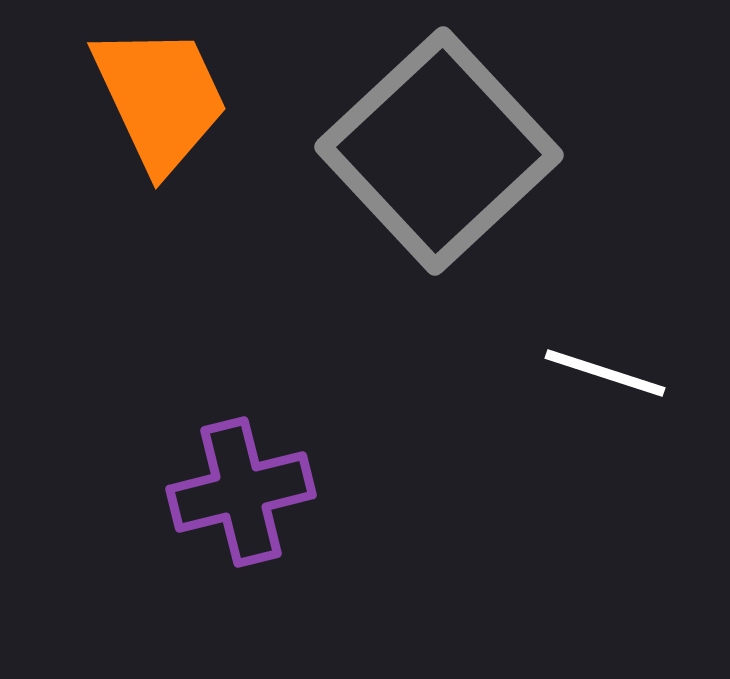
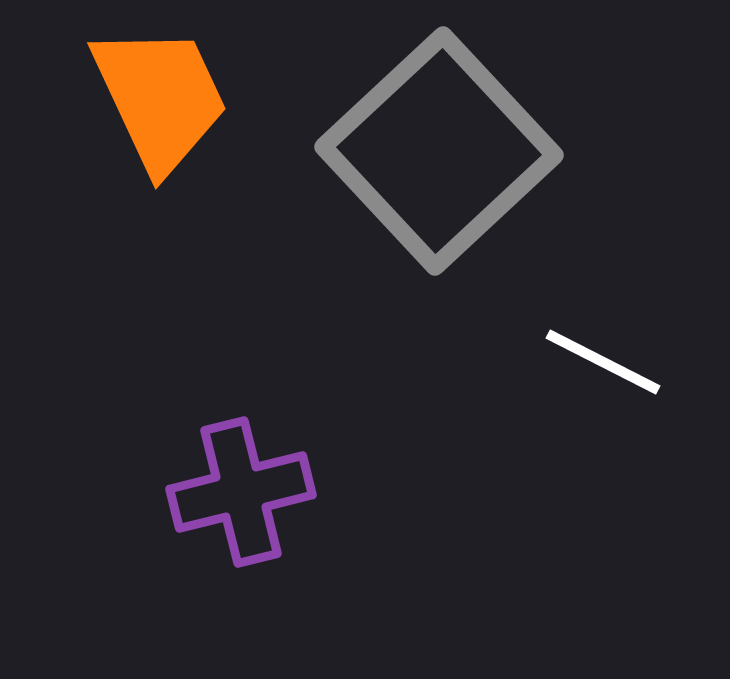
white line: moved 2 px left, 11 px up; rotated 9 degrees clockwise
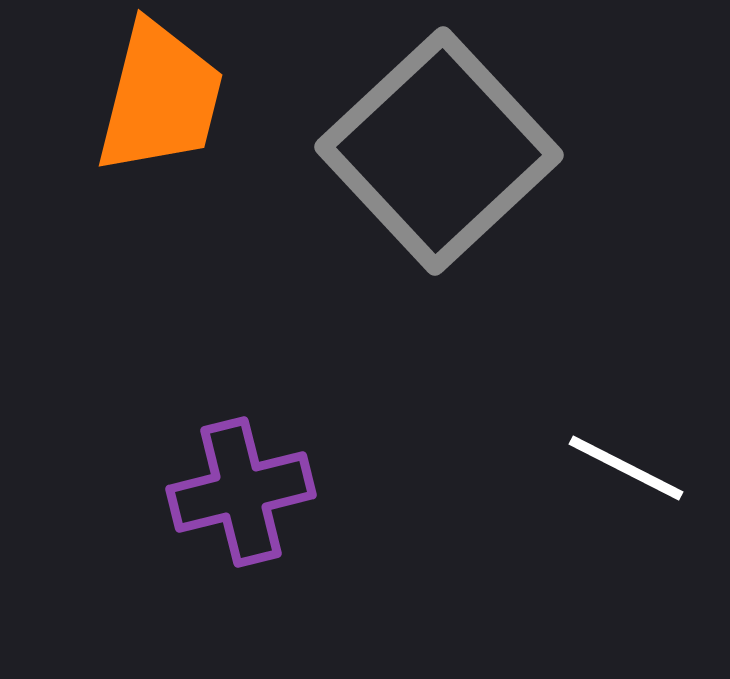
orange trapezoid: rotated 39 degrees clockwise
white line: moved 23 px right, 106 px down
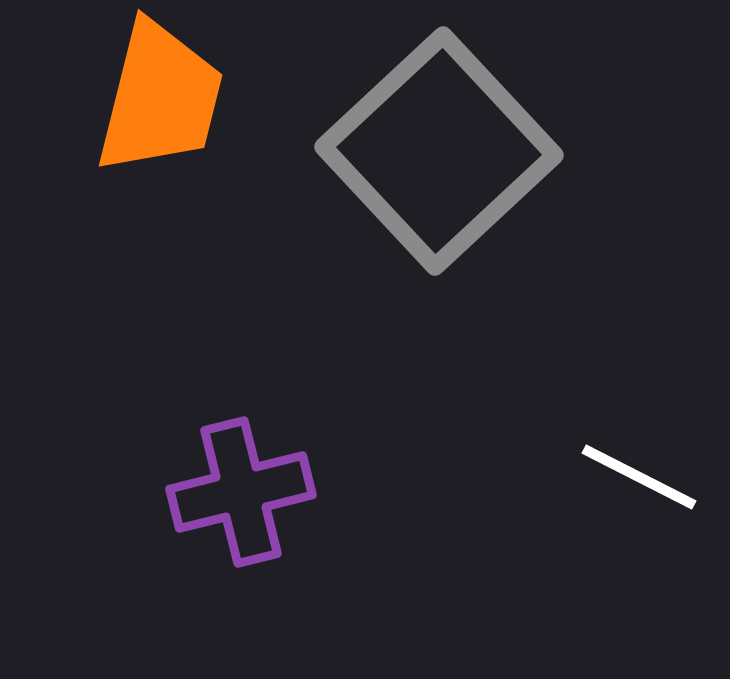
white line: moved 13 px right, 9 px down
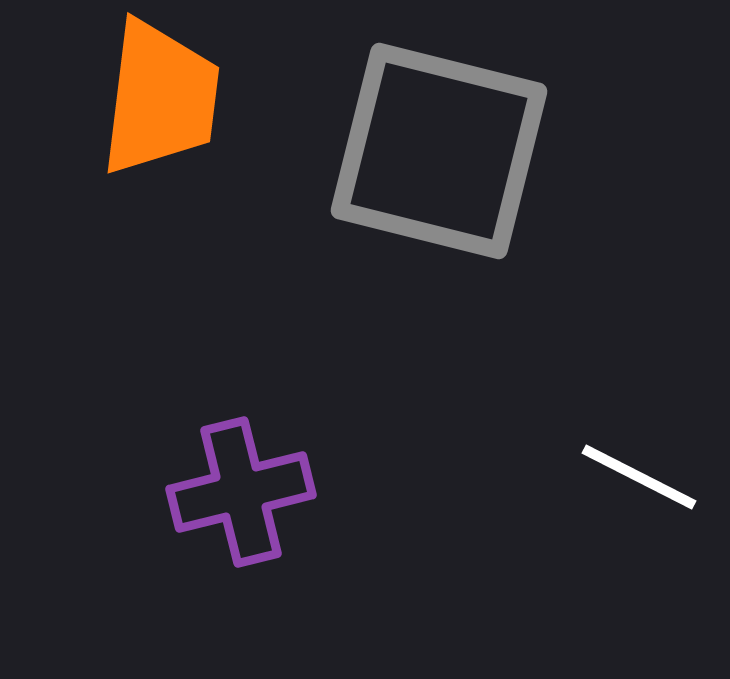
orange trapezoid: rotated 7 degrees counterclockwise
gray square: rotated 33 degrees counterclockwise
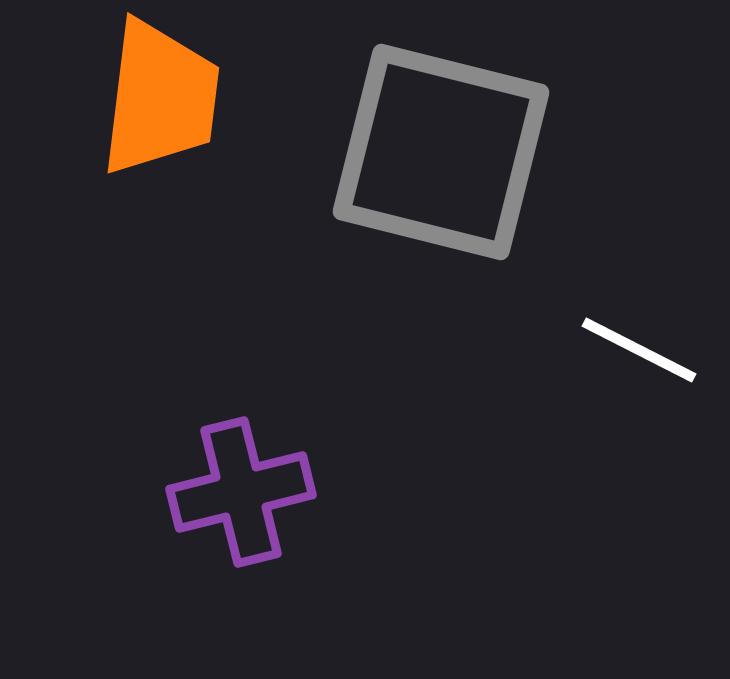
gray square: moved 2 px right, 1 px down
white line: moved 127 px up
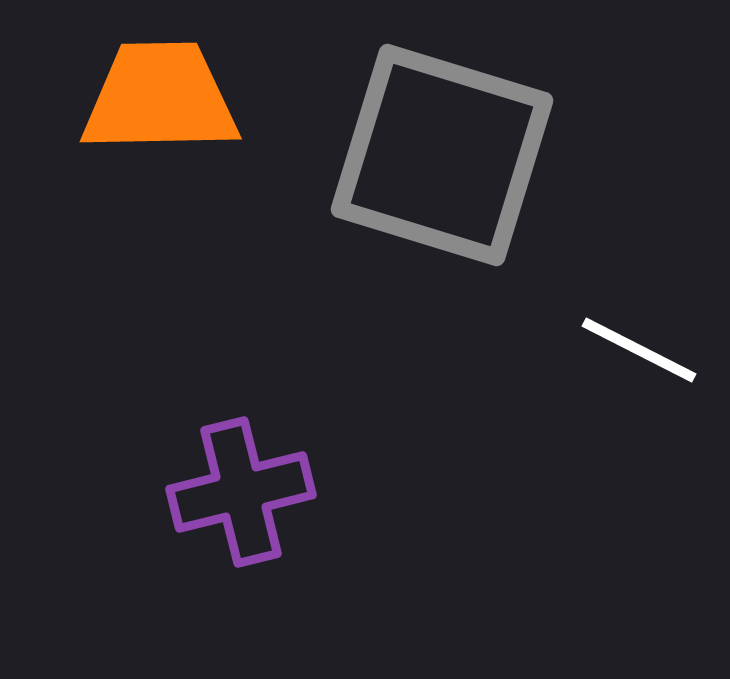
orange trapezoid: rotated 98 degrees counterclockwise
gray square: moved 1 px right, 3 px down; rotated 3 degrees clockwise
